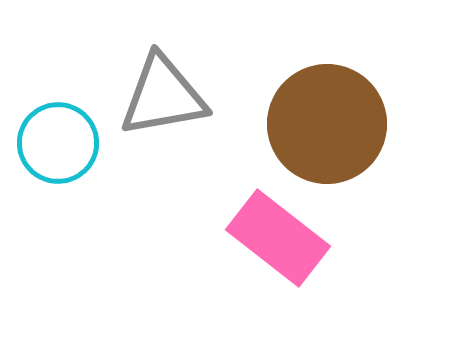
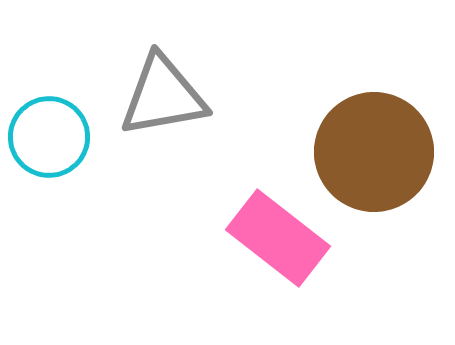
brown circle: moved 47 px right, 28 px down
cyan circle: moved 9 px left, 6 px up
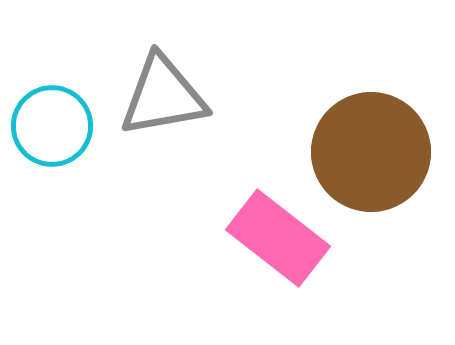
cyan circle: moved 3 px right, 11 px up
brown circle: moved 3 px left
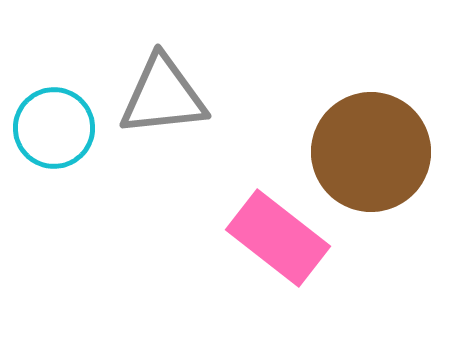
gray triangle: rotated 4 degrees clockwise
cyan circle: moved 2 px right, 2 px down
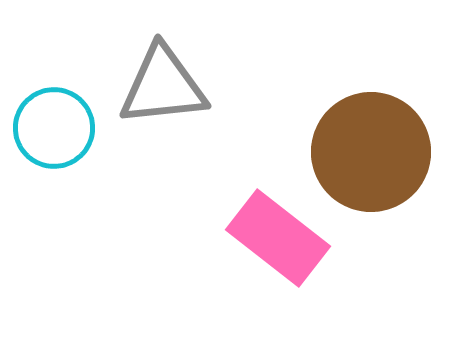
gray triangle: moved 10 px up
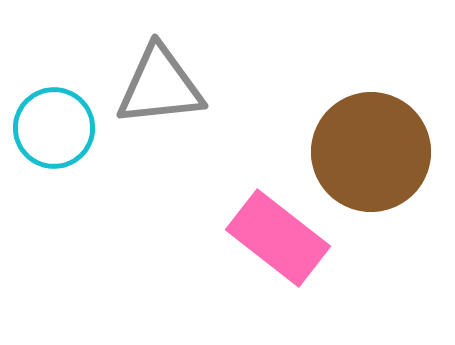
gray triangle: moved 3 px left
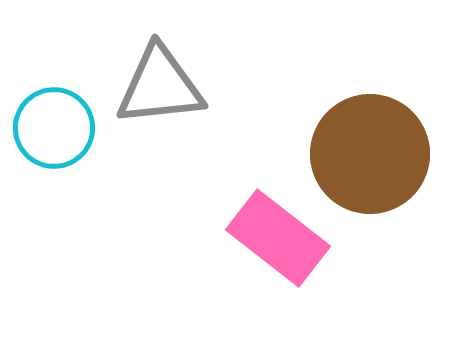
brown circle: moved 1 px left, 2 px down
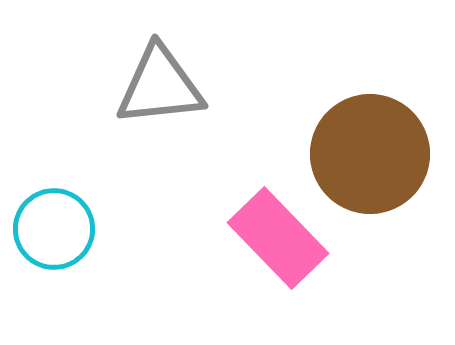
cyan circle: moved 101 px down
pink rectangle: rotated 8 degrees clockwise
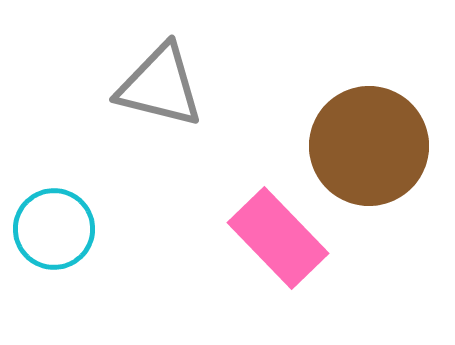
gray triangle: rotated 20 degrees clockwise
brown circle: moved 1 px left, 8 px up
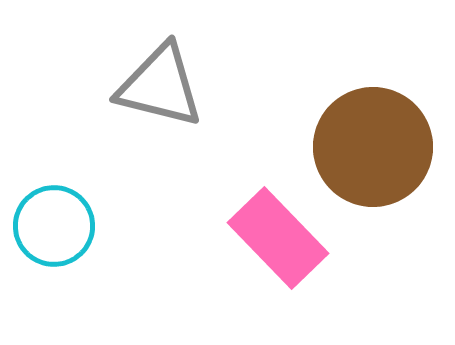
brown circle: moved 4 px right, 1 px down
cyan circle: moved 3 px up
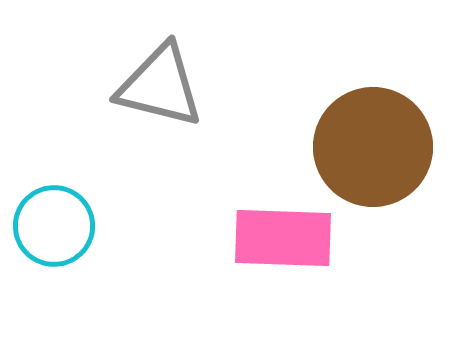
pink rectangle: moved 5 px right; rotated 44 degrees counterclockwise
